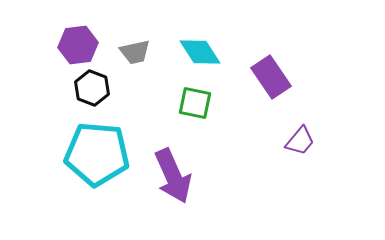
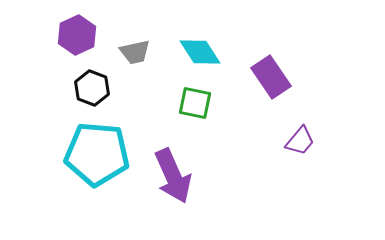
purple hexagon: moved 1 px left, 10 px up; rotated 18 degrees counterclockwise
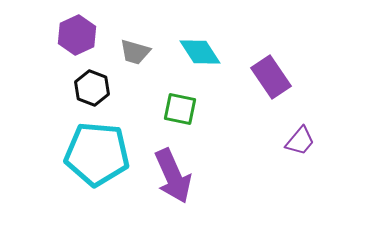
gray trapezoid: rotated 28 degrees clockwise
green square: moved 15 px left, 6 px down
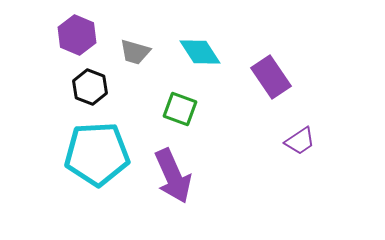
purple hexagon: rotated 12 degrees counterclockwise
black hexagon: moved 2 px left, 1 px up
green square: rotated 8 degrees clockwise
purple trapezoid: rotated 16 degrees clockwise
cyan pentagon: rotated 8 degrees counterclockwise
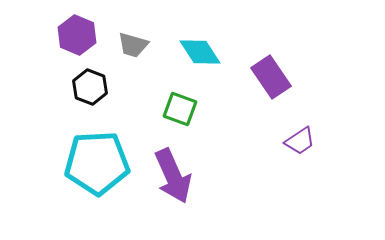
gray trapezoid: moved 2 px left, 7 px up
cyan pentagon: moved 9 px down
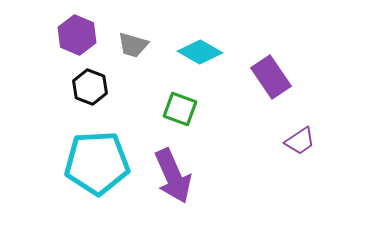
cyan diamond: rotated 27 degrees counterclockwise
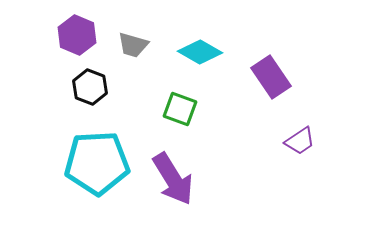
purple arrow: moved 3 px down; rotated 8 degrees counterclockwise
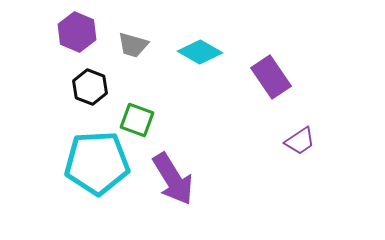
purple hexagon: moved 3 px up
green square: moved 43 px left, 11 px down
